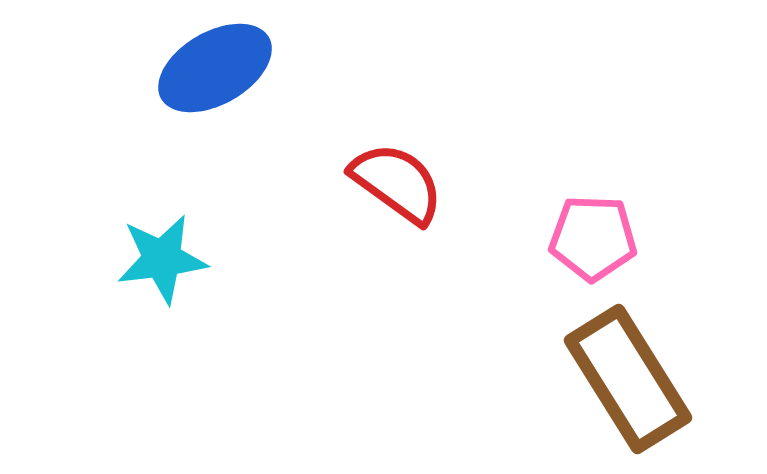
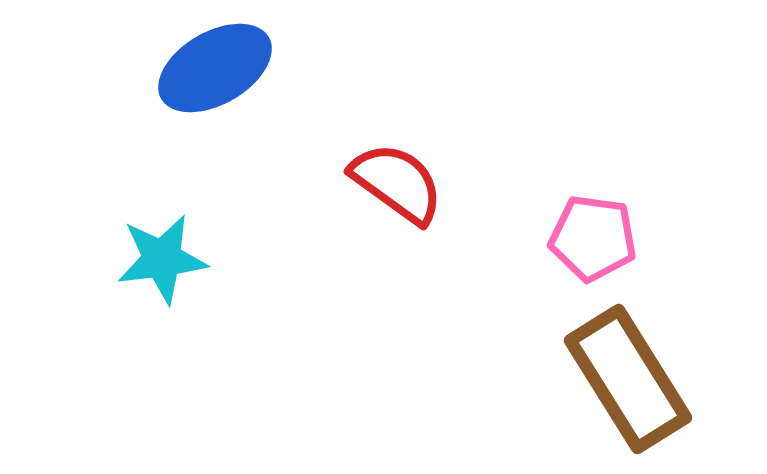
pink pentagon: rotated 6 degrees clockwise
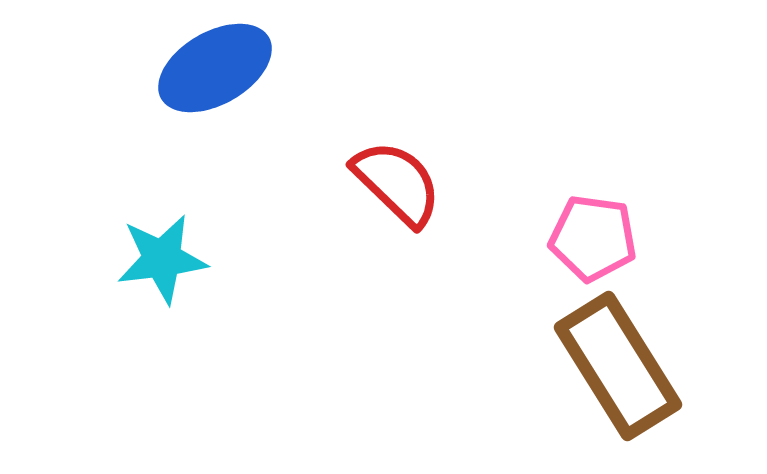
red semicircle: rotated 8 degrees clockwise
brown rectangle: moved 10 px left, 13 px up
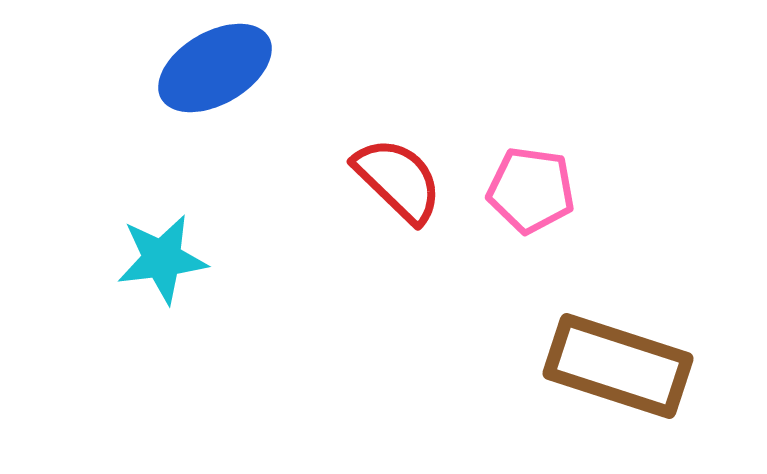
red semicircle: moved 1 px right, 3 px up
pink pentagon: moved 62 px left, 48 px up
brown rectangle: rotated 40 degrees counterclockwise
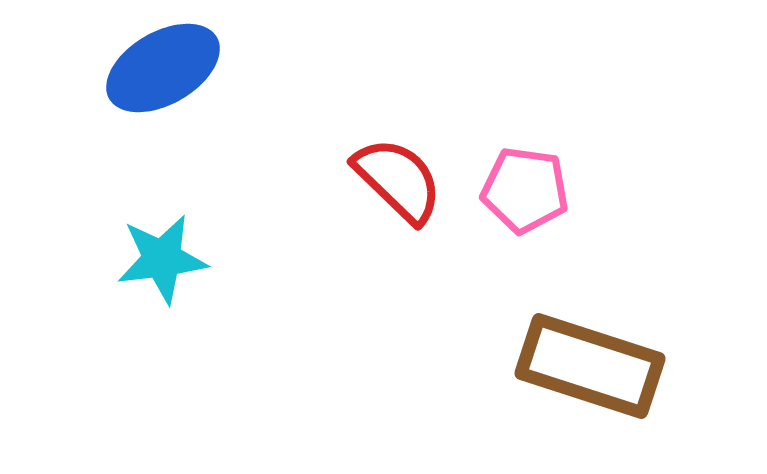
blue ellipse: moved 52 px left
pink pentagon: moved 6 px left
brown rectangle: moved 28 px left
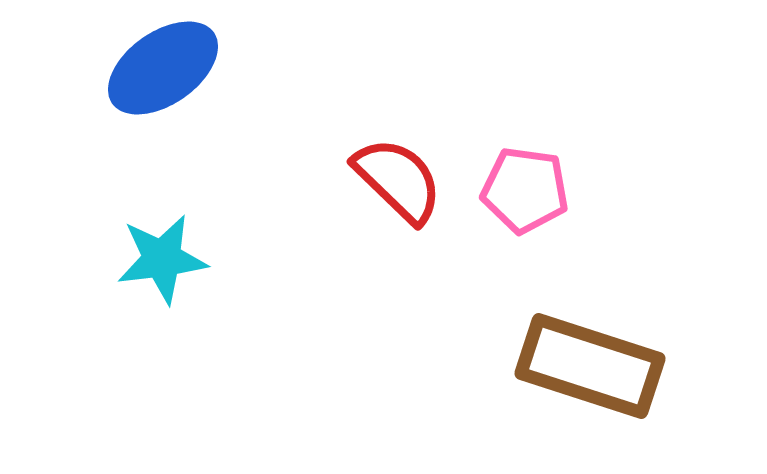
blue ellipse: rotated 5 degrees counterclockwise
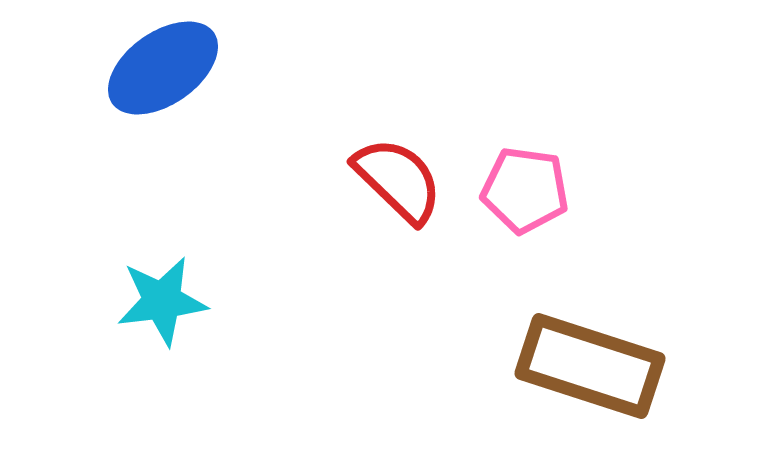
cyan star: moved 42 px down
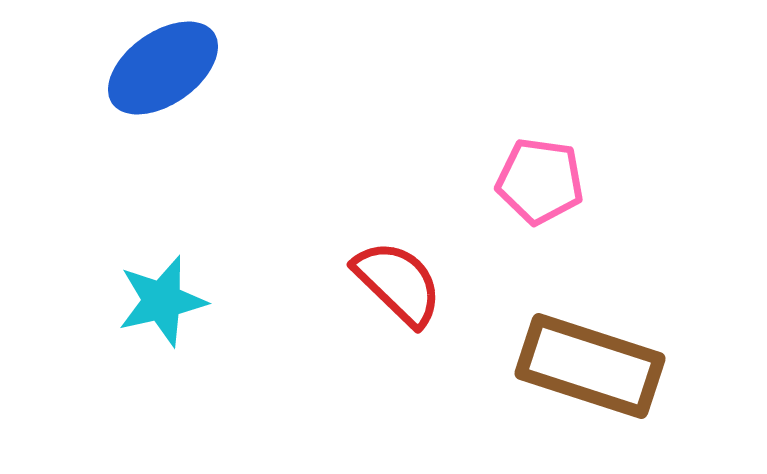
red semicircle: moved 103 px down
pink pentagon: moved 15 px right, 9 px up
cyan star: rotated 6 degrees counterclockwise
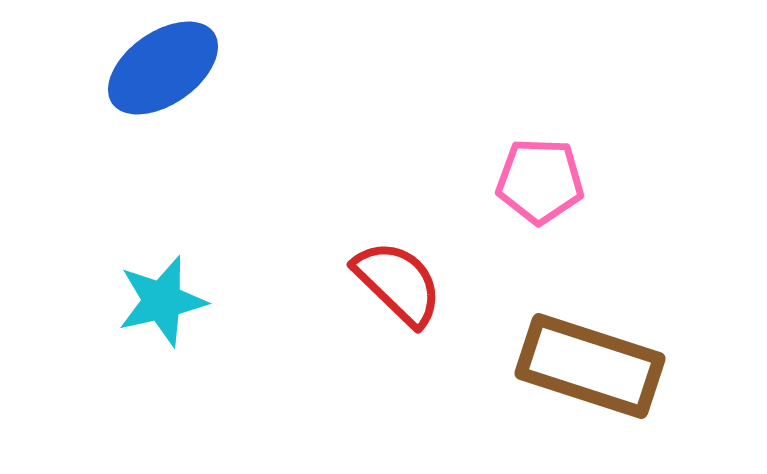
pink pentagon: rotated 6 degrees counterclockwise
